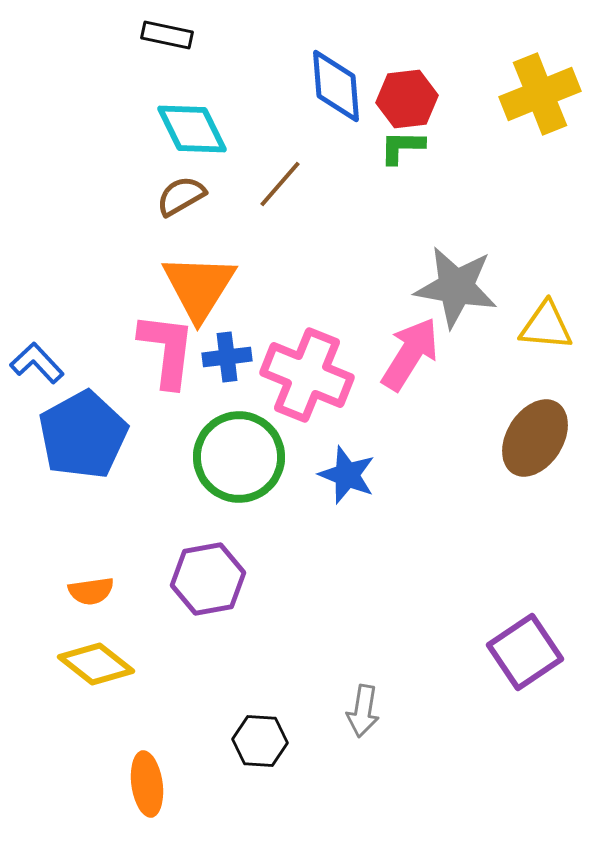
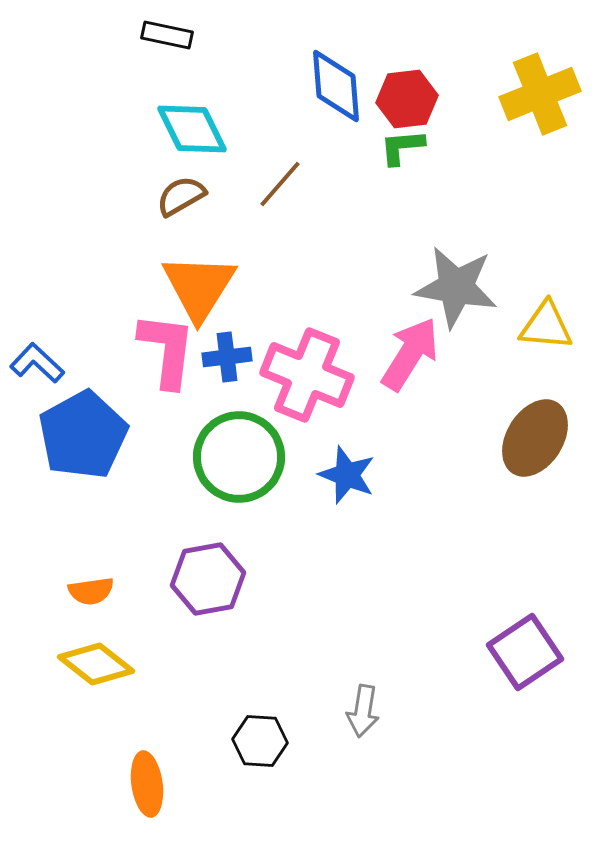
green L-shape: rotated 6 degrees counterclockwise
blue L-shape: rotated 4 degrees counterclockwise
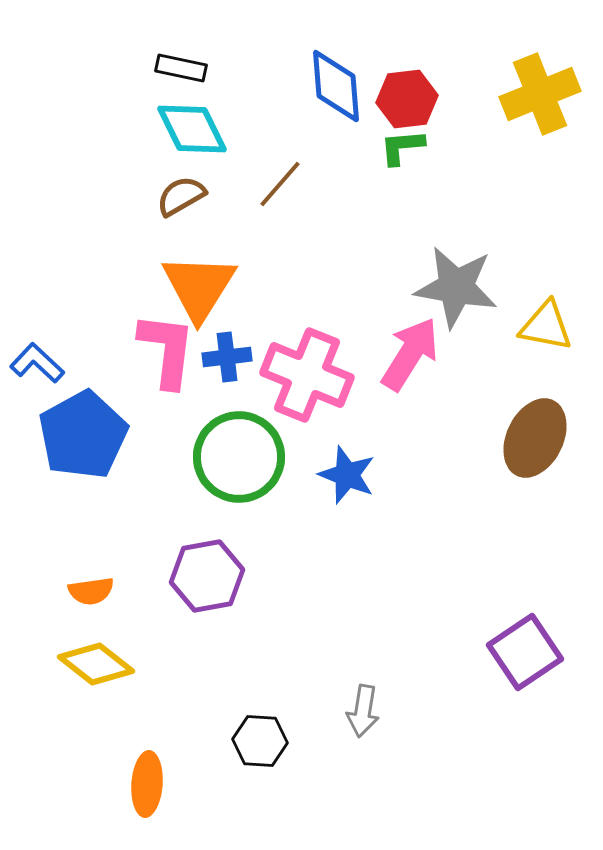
black rectangle: moved 14 px right, 33 px down
yellow triangle: rotated 6 degrees clockwise
brown ellipse: rotated 6 degrees counterclockwise
purple hexagon: moved 1 px left, 3 px up
orange ellipse: rotated 12 degrees clockwise
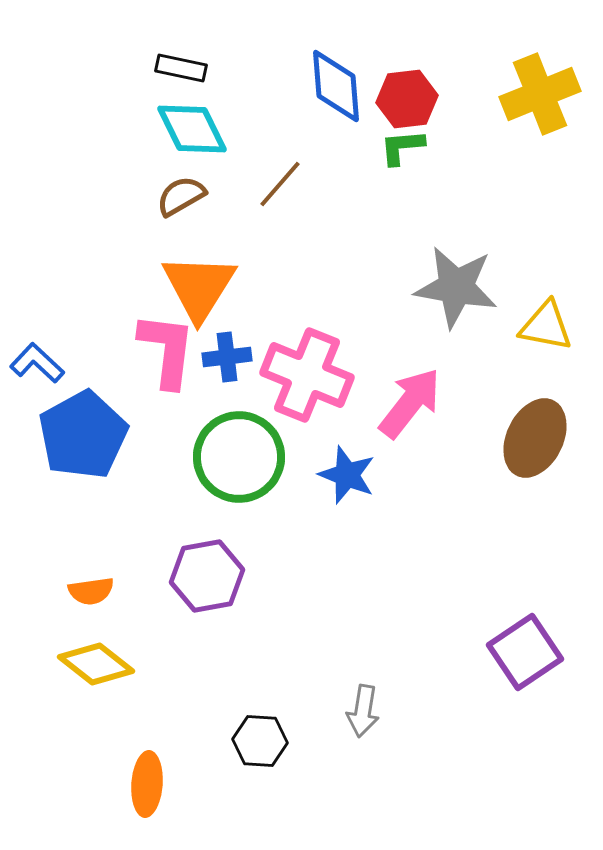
pink arrow: moved 49 px down; rotated 6 degrees clockwise
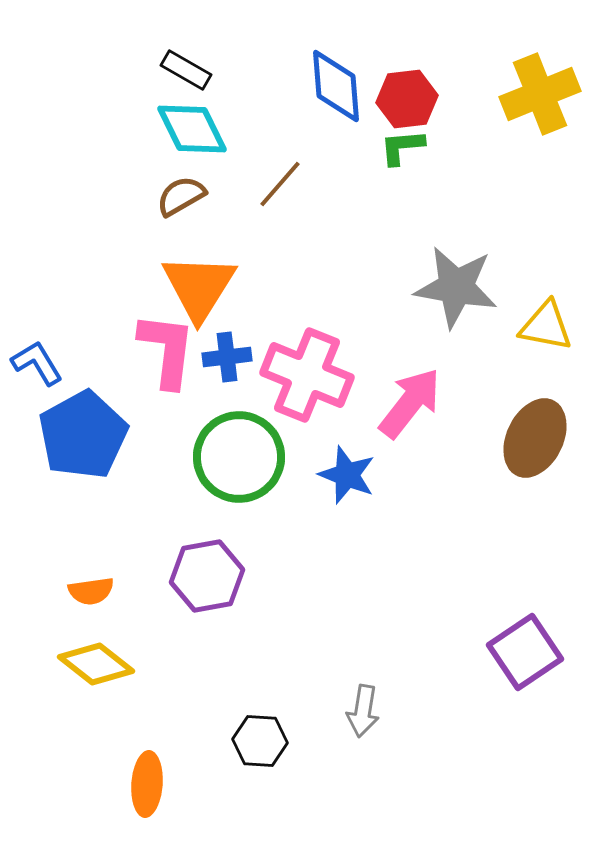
black rectangle: moved 5 px right, 2 px down; rotated 18 degrees clockwise
blue L-shape: rotated 16 degrees clockwise
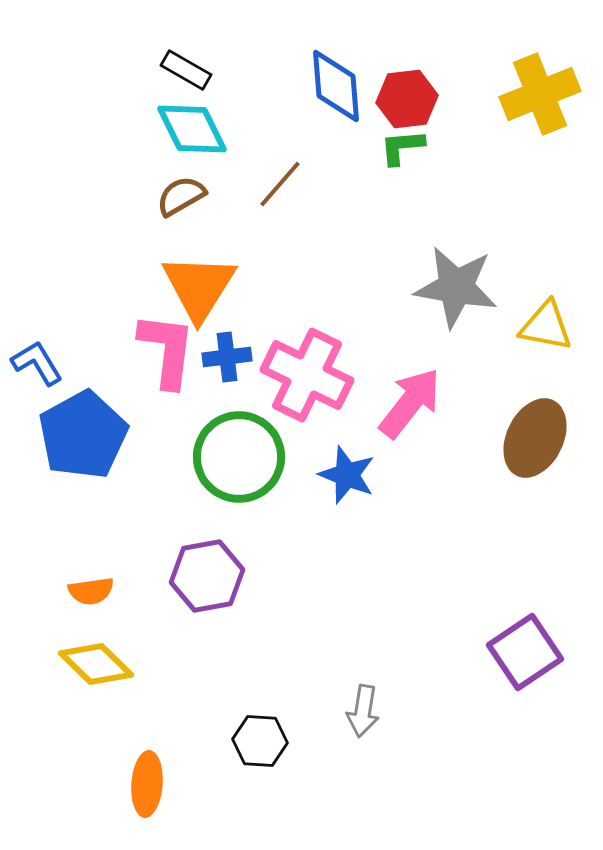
pink cross: rotated 4 degrees clockwise
yellow diamond: rotated 6 degrees clockwise
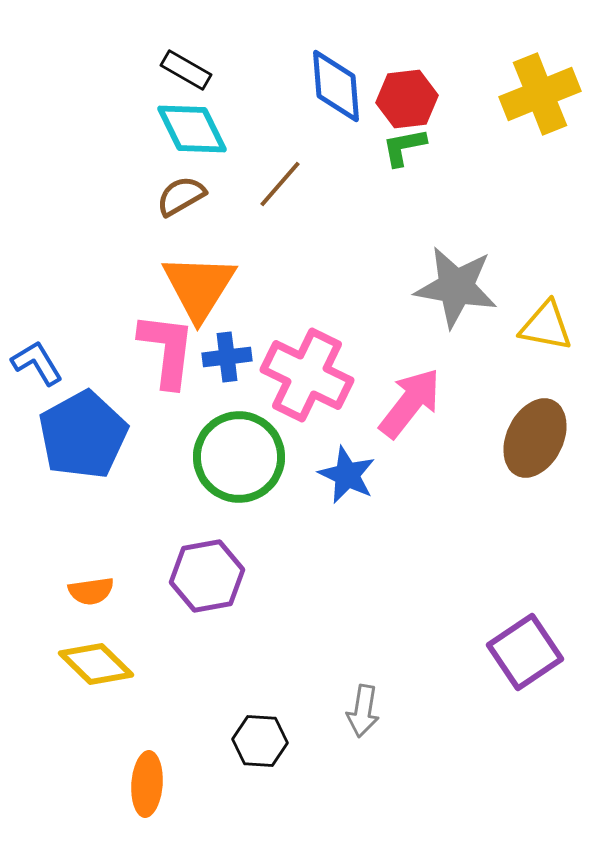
green L-shape: moved 2 px right; rotated 6 degrees counterclockwise
blue star: rotated 4 degrees clockwise
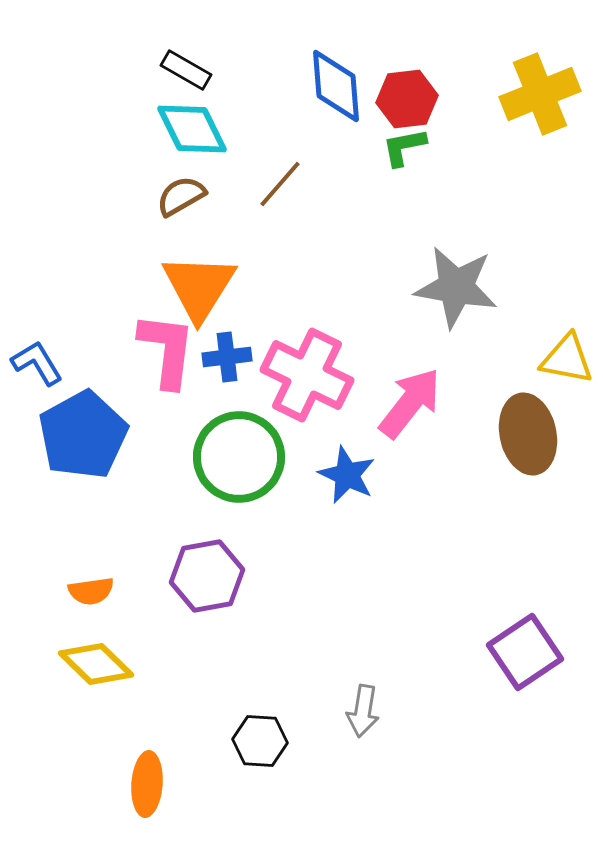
yellow triangle: moved 21 px right, 33 px down
brown ellipse: moved 7 px left, 4 px up; rotated 38 degrees counterclockwise
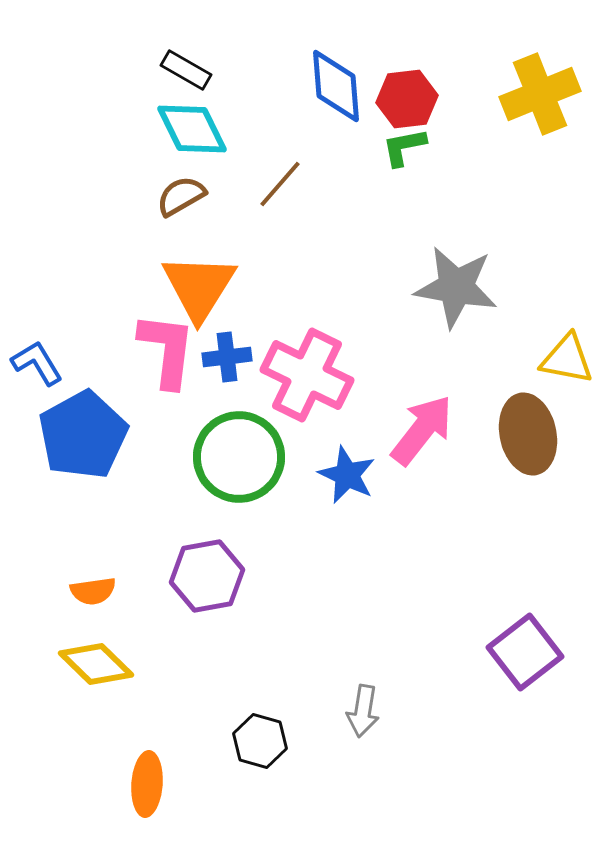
pink arrow: moved 12 px right, 27 px down
orange semicircle: moved 2 px right
purple square: rotated 4 degrees counterclockwise
black hexagon: rotated 12 degrees clockwise
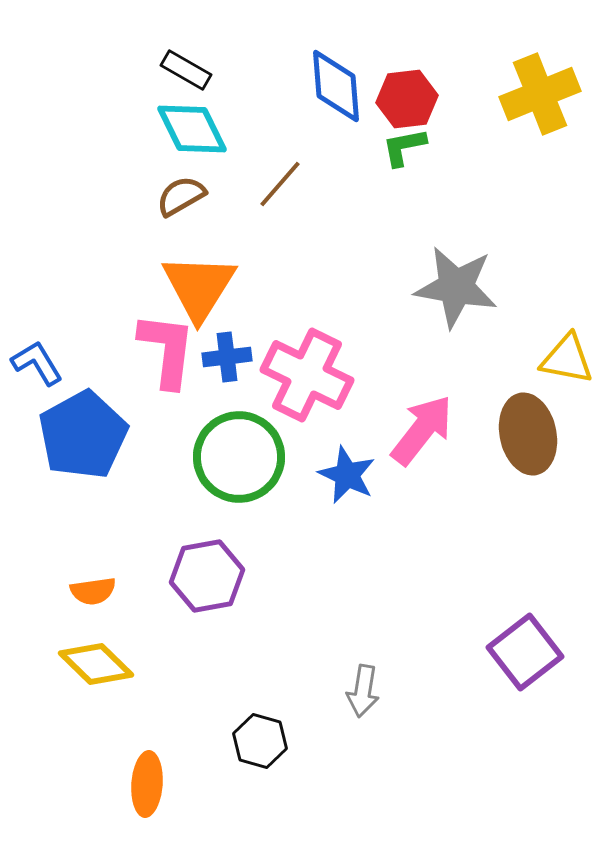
gray arrow: moved 20 px up
